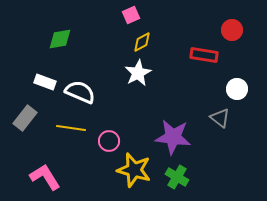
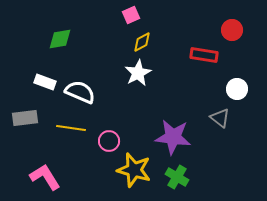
gray rectangle: rotated 45 degrees clockwise
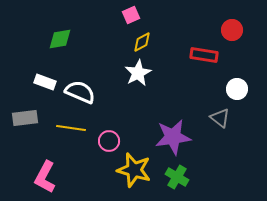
purple star: rotated 15 degrees counterclockwise
pink L-shape: rotated 120 degrees counterclockwise
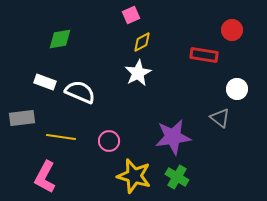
gray rectangle: moved 3 px left
yellow line: moved 10 px left, 9 px down
yellow star: moved 6 px down
